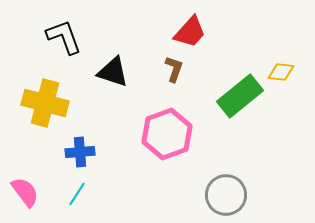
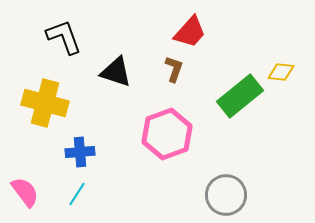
black triangle: moved 3 px right
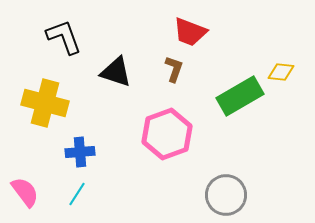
red trapezoid: rotated 69 degrees clockwise
green rectangle: rotated 9 degrees clockwise
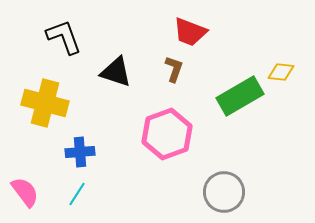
gray circle: moved 2 px left, 3 px up
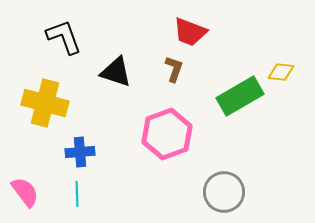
cyan line: rotated 35 degrees counterclockwise
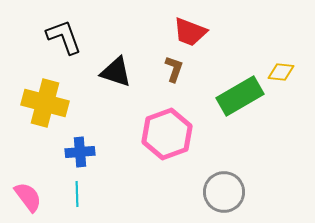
pink semicircle: moved 3 px right, 5 px down
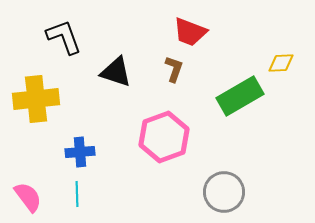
yellow diamond: moved 9 px up; rotated 8 degrees counterclockwise
yellow cross: moved 9 px left, 4 px up; rotated 21 degrees counterclockwise
pink hexagon: moved 3 px left, 3 px down
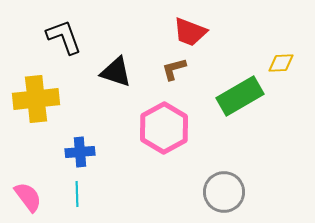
brown L-shape: rotated 124 degrees counterclockwise
pink hexagon: moved 9 px up; rotated 9 degrees counterclockwise
